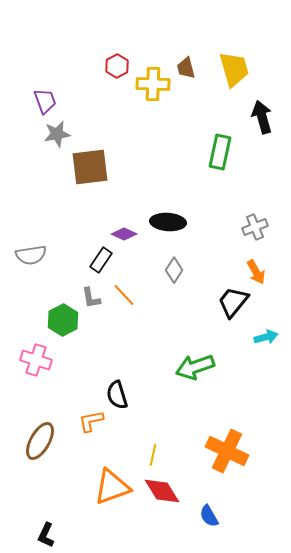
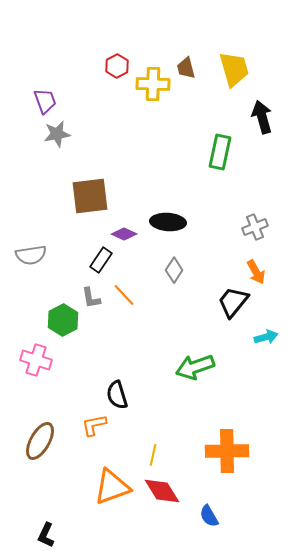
brown square: moved 29 px down
orange L-shape: moved 3 px right, 4 px down
orange cross: rotated 27 degrees counterclockwise
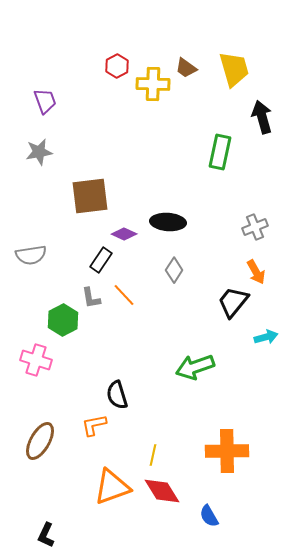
brown trapezoid: rotated 40 degrees counterclockwise
gray star: moved 18 px left, 18 px down
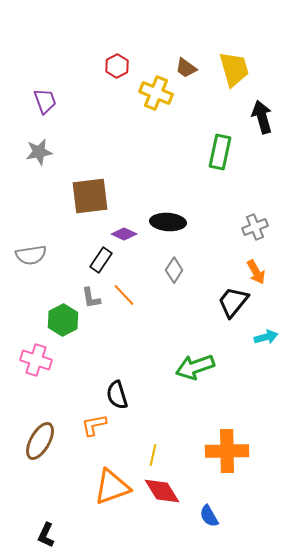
yellow cross: moved 3 px right, 9 px down; rotated 20 degrees clockwise
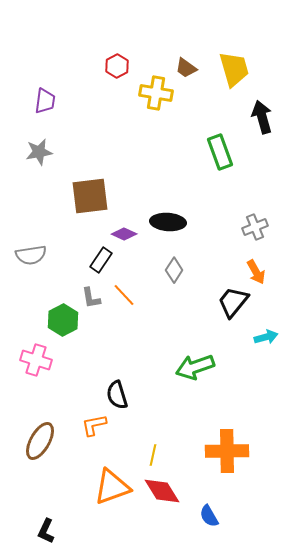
yellow cross: rotated 12 degrees counterclockwise
purple trapezoid: rotated 28 degrees clockwise
green rectangle: rotated 32 degrees counterclockwise
black L-shape: moved 4 px up
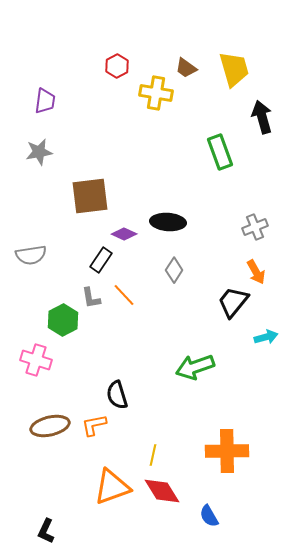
brown ellipse: moved 10 px right, 15 px up; rotated 48 degrees clockwise
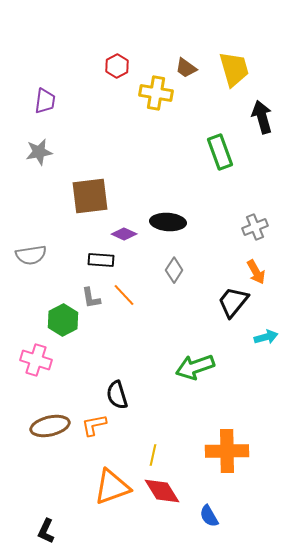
black rectangle: rotated 60 degrees clockwise
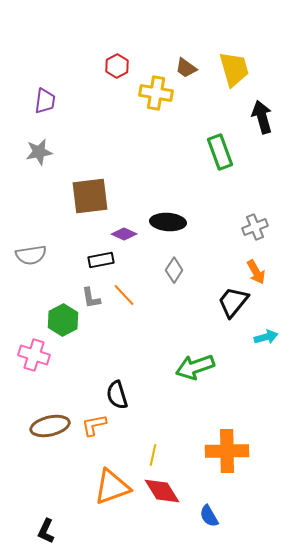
black rectangle: rotated 15 degrees counterclockwise
pink cross: moved 2 px left, 5 px up
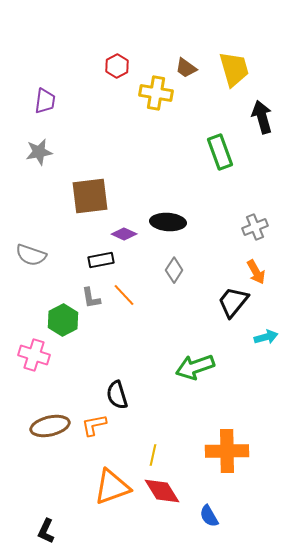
gray semicircle: rotated 28 degrees clockwise
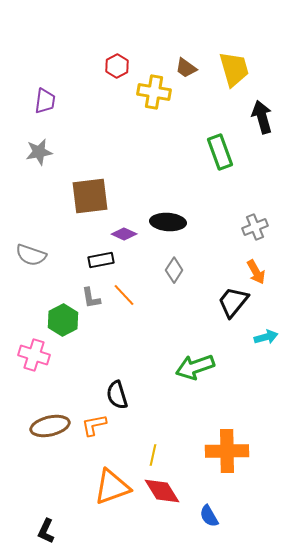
yellow cross: moved 2 px left, 1 px up
